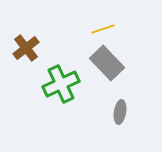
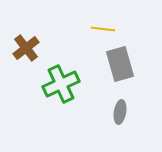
yellow line: rotated 25 degrees clockwise
gray rectangle: moved 13 px right, 1 px down; rotated 28 degrees clockwise
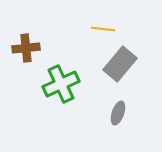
brown cross: rotated 32 degrees clockwise
gray rectangle: rotated 56 degrees clockwise
gray ellipse: moved 2 px left, 1 px down; rotated 10 degrees clockwise
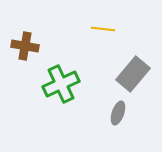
brown cross: moved 1 px left, 2 px up; rotated 16 degrees clockwise
gray rectangle: moved 13 px right, 10 px down
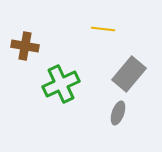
gray rectangle: moved 4 px left
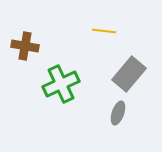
yellow line: moved 1 px right, 2 px down
